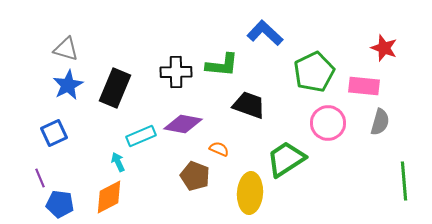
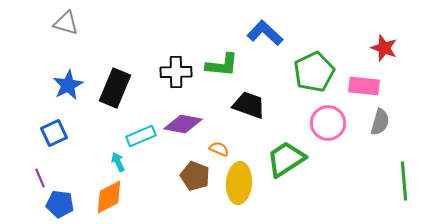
gray triangle: moved 26 px up
yellow ellipse: moved 11 px left, 10 px up
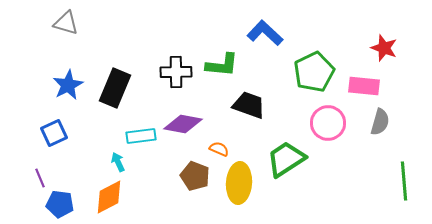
cyan rectangle: rotated 16 degrees clockwise
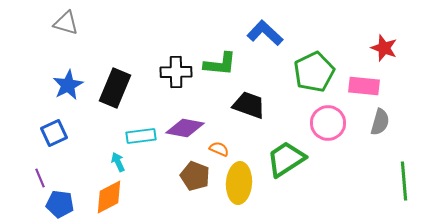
green L-shape: moved 2 px left, 1 px up
purple diamond: moved 2 px right, 4 px down
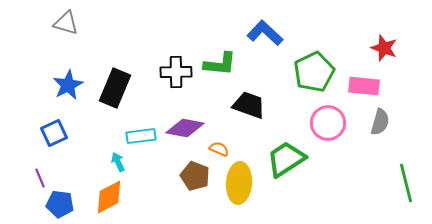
green line: moved 2 px right, 2 px down; rotated 9 degrees counterclockwise
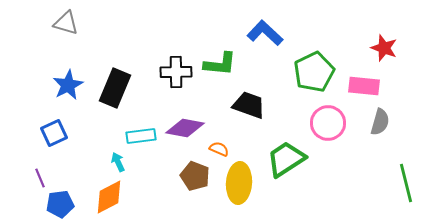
blue pentagon: rotated 16 degrees counterclockwise
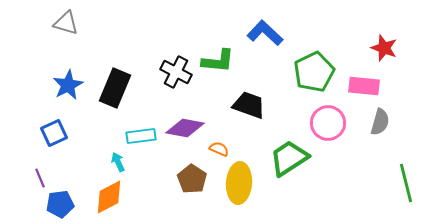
green L-shape: moved 2 px left, 3 px up
black cross: rotated 28 degrees clockwise
green trapezoid: moved 3 px right, 1 px up
brown pentagon: moved 3 px left, 3 px down; rotated 12 degrees clockwise
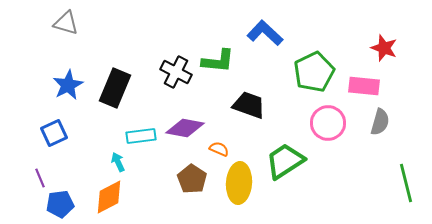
green trapezoid: moved 4 px left, 3 px down
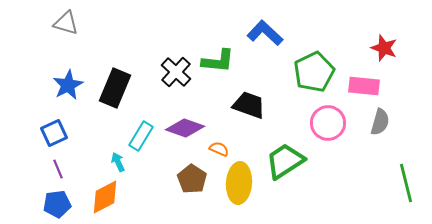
black cross: rotated 16 degrees clockwise
purple diamond: rotated 9 degrees clockwise
cyan rectangle: rotated 52 degrees counterclockwise
purple line: moved 18 px right, 9 px up
orange diamond: moved 4 px left
blue pentagon: moved 3 px left
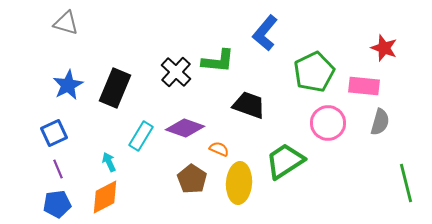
blue L-shape: rotated 93 degrees counterclockwise
cyan arrow: moved 9 px left
